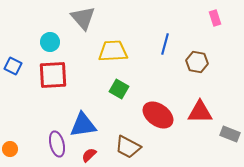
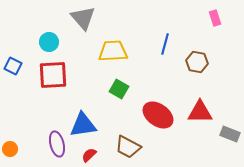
cyan circle: moved 1 px left
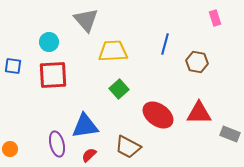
gray triangle: moved 3 px right, 2 px down
blue square: rotated 18 degrees counterclockwise
green square: rotated 18 degrees clockwise
red triangle: moved 1 px left, 1 px down
blue triangle: moved 2 px right, 1 px down
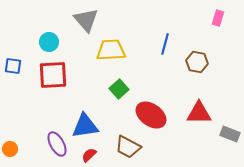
pink rectangle: moved 3 px right; rotated 35 degrees clockwise
yellow trapezoid: moved 2 px left, 1 px up
red ellipse: moved 7 px left
purple ellipse: rotated 15 degrees counterclockwise
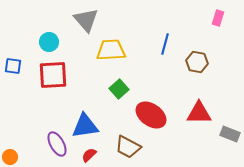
orange circle: moved 8 px down
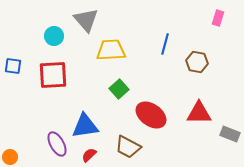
cyan circle: moved 5 px right, 6 px up
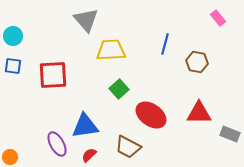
pink rectangle: rotated 56 degrees counterclockwise
cyan circle: moved 41 px left
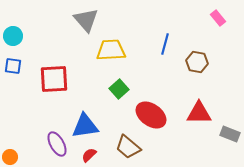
red square: moved 1 px right, 4 px down
brown trapezoid: rotated 12 degrees clockwise
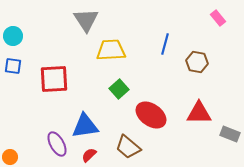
gray triangle: rotated 8 degrees clockwise
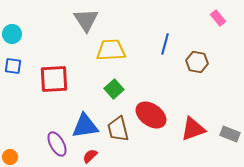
cyan circle: moved 1 px left, 2 px up
green square: moved 5 px left
red triangle: moved 6 px left, 16 px down; rotated 20 degrees counterclockwise
brown trapezoid: moved 10 px left, 18 px up; rotated 36 degrees clockwise
red semicircle: moved 1 px right, 1 px down
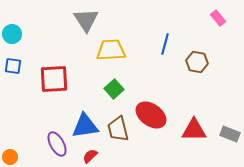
red triangle: moved 1 px right, 1 px down; rotated 20 degrees clockwise
